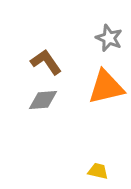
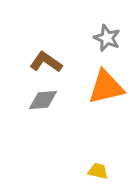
gray star: moved 2 px left
brown L-shape: rotated 20 degrees counterclockwise
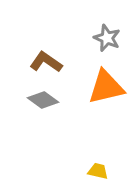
gray diamond: rotated 40 degrees clockwise
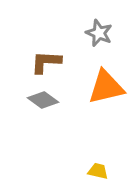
gray star: moved 8 px left, 5 px up
brown L-shape: rotated 32 degrees counterclockwise
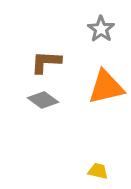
gray star: moved 2 px right, 4 px up; rotated 12 degrees clockwise
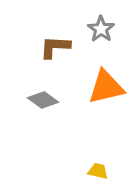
brown L-shape: moved 9 px right, 15 px up
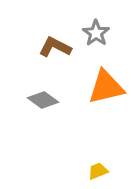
gray star: moved 5 px left, 4 px down
brown L-shape: rotated 24 degrees clockwise
yellow trapezoid: rotated 35 degrees counterclockwise
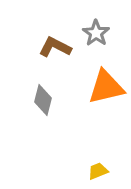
gray diamond: rotated 68 degrees clockwise
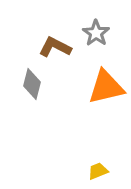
gray diamond: moved 11 px left, 16 px up
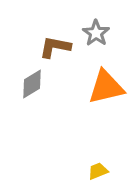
brown L-shape: rotated 16 degrees counterclockwise
gray diamond: rotated 44 degrees clockwise
